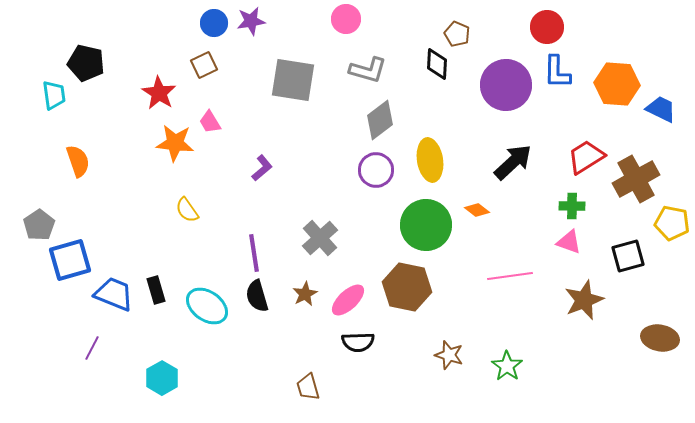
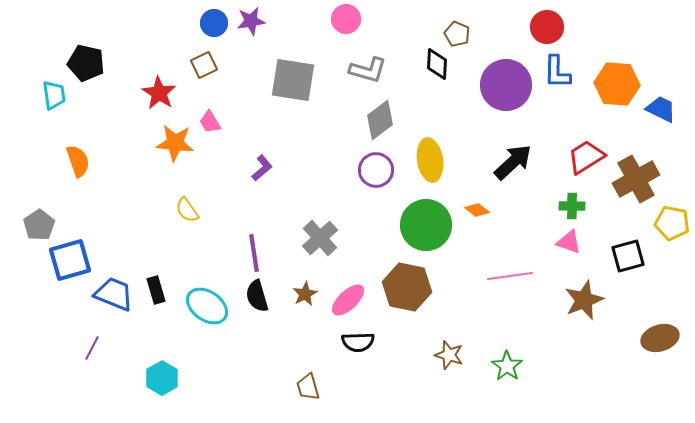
brown ellipse at (660, 338): rotated 27 degrees counterclockwise
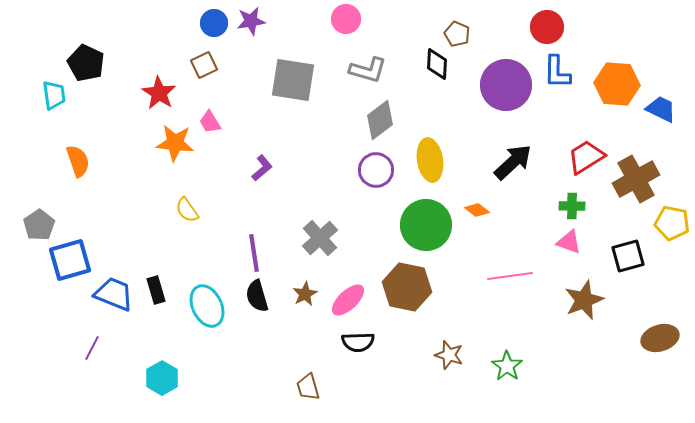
black pentagon at (86, 63): rotated 12 degrees clockwise
cyan ellipse at (207, 306): rotated 30 degrees clockwise
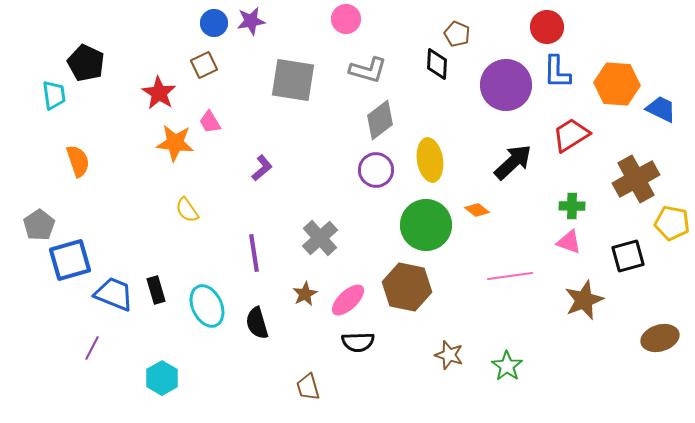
red trapezoid at (586, 157): moved 15 px left, 22 px up
black semicircle at (257, 296): moved 27 px down
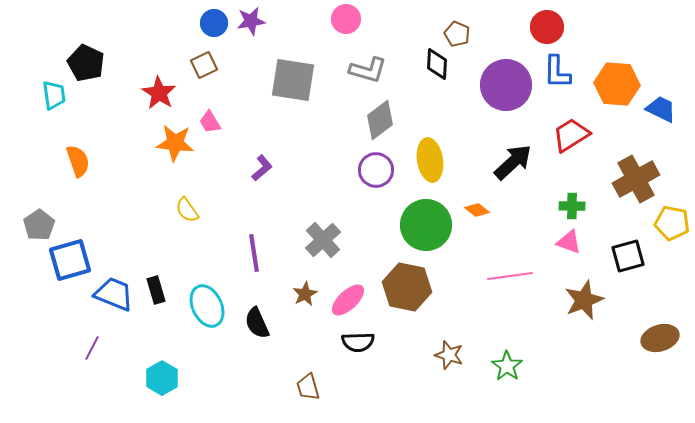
gray cross at (320, 238): moved 3 px right, 2 px down
black semicircle at (257, 323): rotated 8 degrees counterclockwise
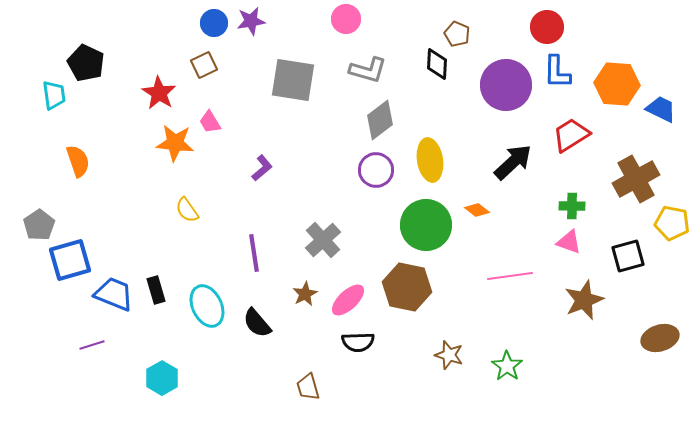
black semicircle at (257, 323): rotated 16 degrees counterclockwise
purple line at (92, 348): moved 3 px up; rotated 45 degrees clockwise
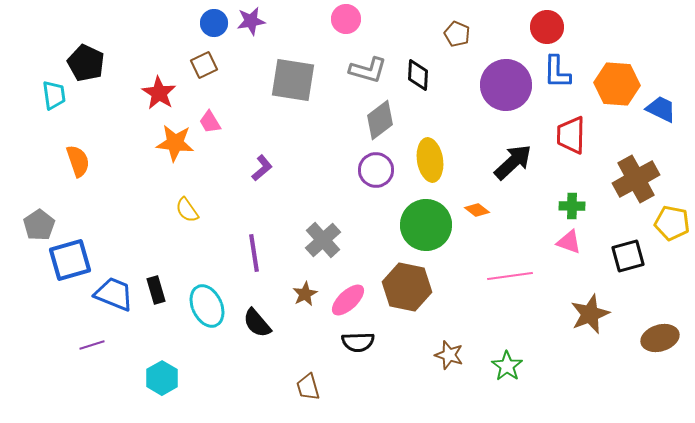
black diamond at (437, 64): moved 19 px left, 11 px down
red trapezoid at (571, 135): rotated 57 degrees counterclockwise
brown star at (584, 300): moved 6 px right, 14 px down
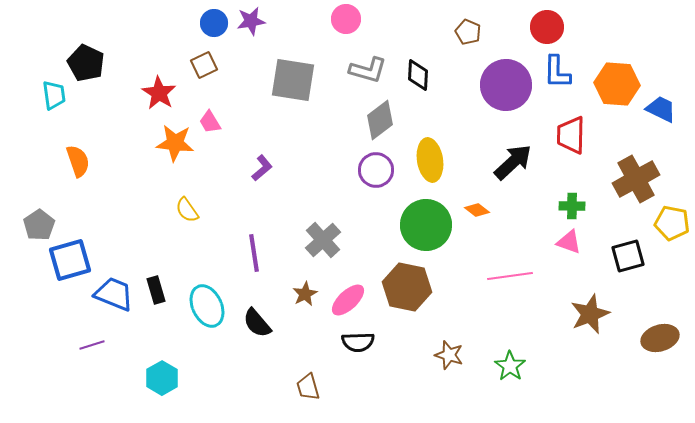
brown pentagon at (457, 34): moved 11 px right, 2 px up
green star at (507, 366): moved 3 px right
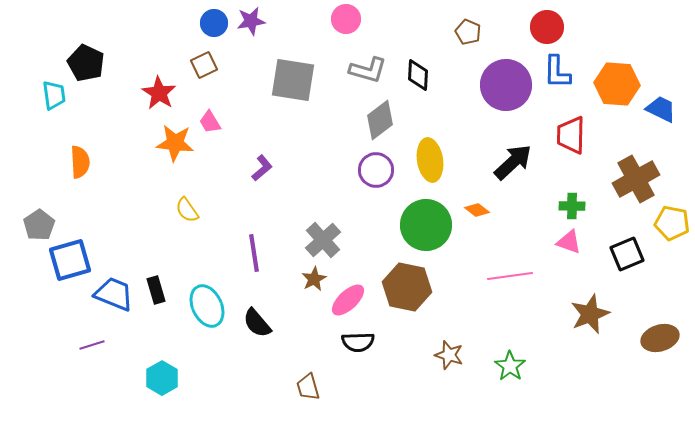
orange semicircle at (78, 161): moved 2 px right, 1 px down; rotated 16 degrees clockwise
black square at (628, 256): moved 1 px left, 2 px up; rotated 8 degrees counterclockwise
brown star at (305, 294): moved 9 px right, 15 px up
